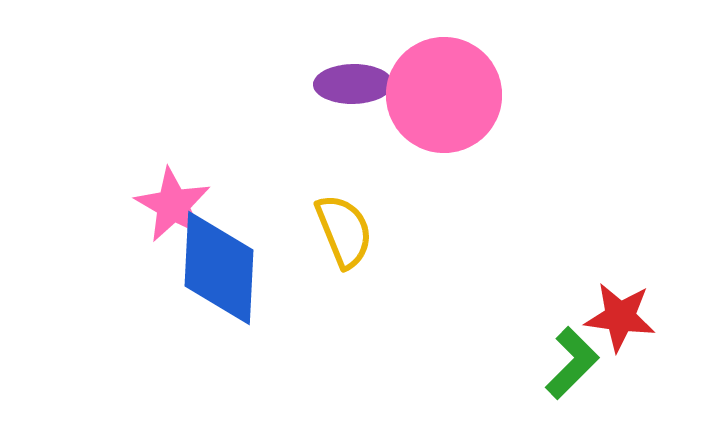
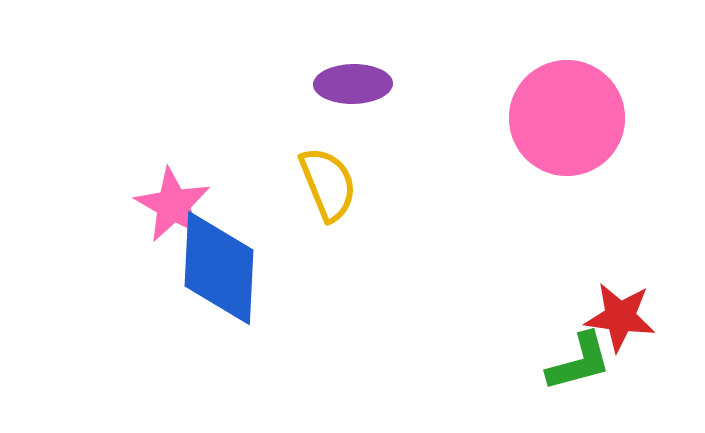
pink circle: moved 123 px right, 23 px down
yellow semicircle: moved 16 px left, 47 px up
green L-shape: moved 7 px right, 1 px up; rotated 30 degrees clockwise
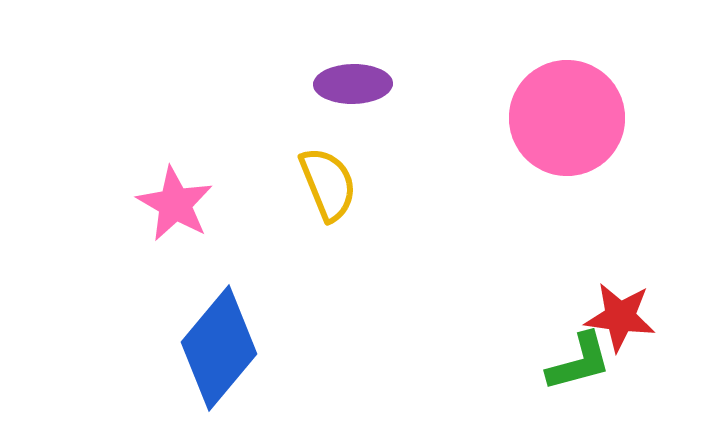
pink star: moved 2 px right, 1 px up
blue diamond: moved 80 px down; rotated 37 degrees clockwise
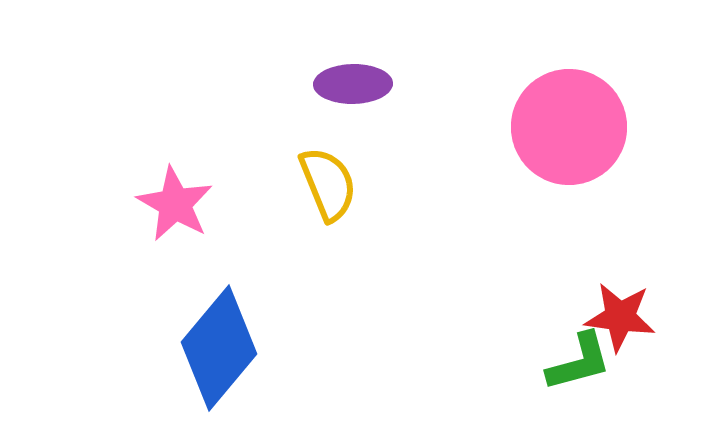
pink circle: moved 2 px right, 9 px down
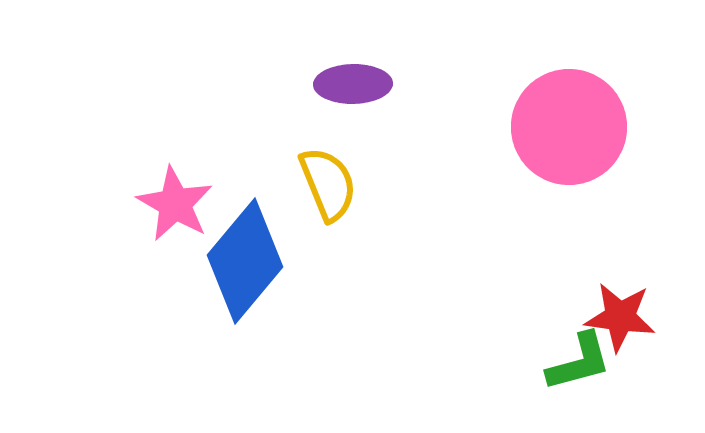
blue diamond: moved 26 px right, 87 px up
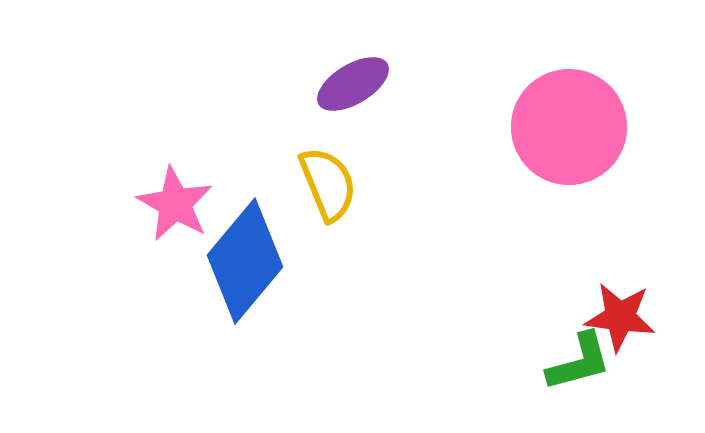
purple ellipse: rotated 30 degrees counterclockwise
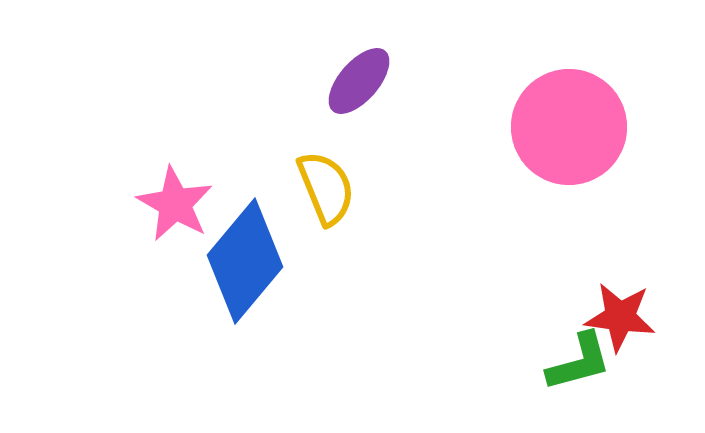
purple ellipse: moved 6 px right, 3 px up; rotated 18 degrees counterclockwise
yellow semicircle: moved 2 px left, 4 px down
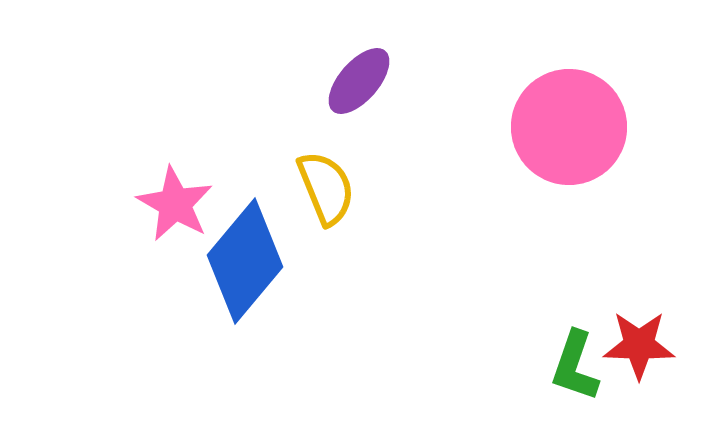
red star: moved 19 px right, 28 px down; rotated 6 degrees counterclockwise
green L-shape: moved 4 px left, 4 px down; rotated 124 degrees clockwise
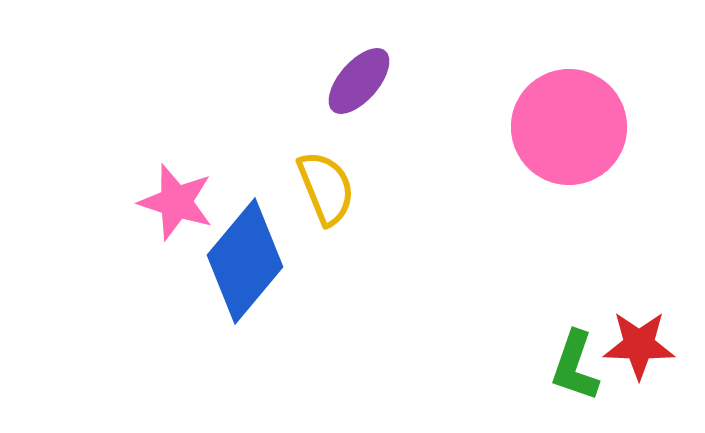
pink star: moved 1 px right, 2 px up; rotated 12 degrees counterclockwise
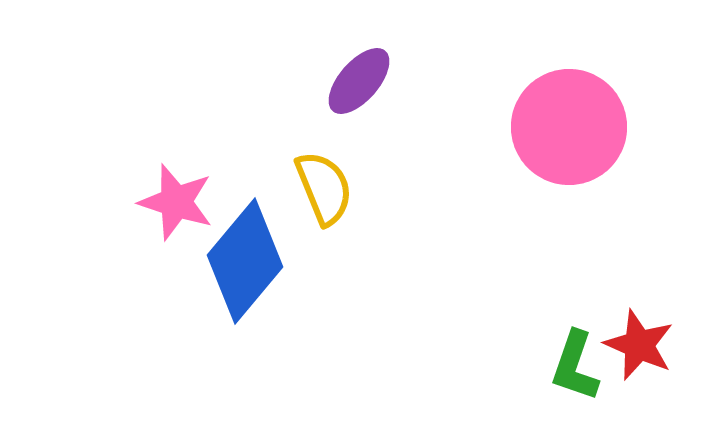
yellow semicircle: moved 2 px left
red star: rotated 22 degrees clockwise
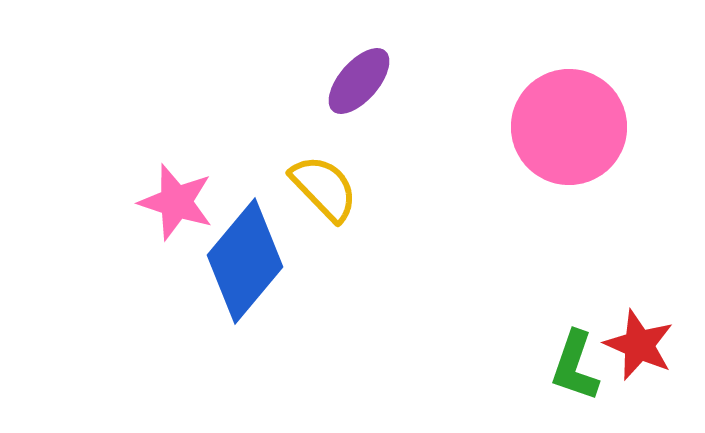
yellow semicircle: rotated 22 degrees counterclockwise
